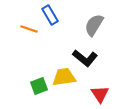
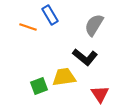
orange line: moved 1 px left, 2 px up
black L-shape: moved 1 px up
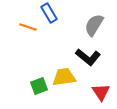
blue rectangle: moved 1 px left, 2 px up
black L-shape: moved 3 px right
red triangle: moved 1 px right, 2 px up
